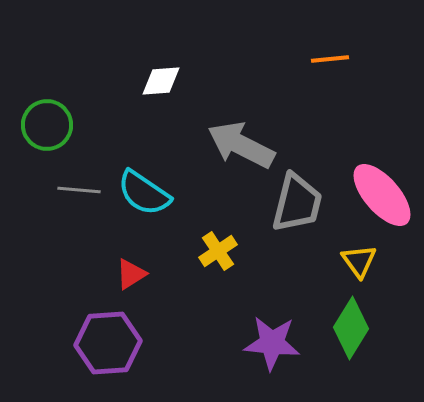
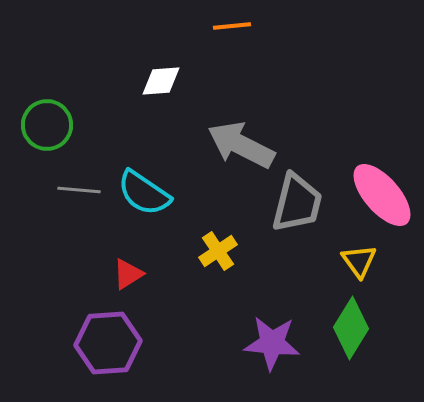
orange line: moved 98 px left, 33 px up
red triangle: moved 3 px left
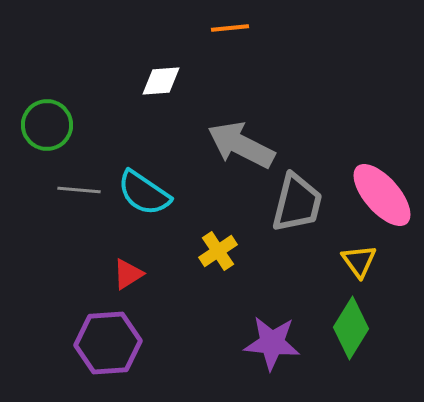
orange line: moved 2 px left, 2 px down
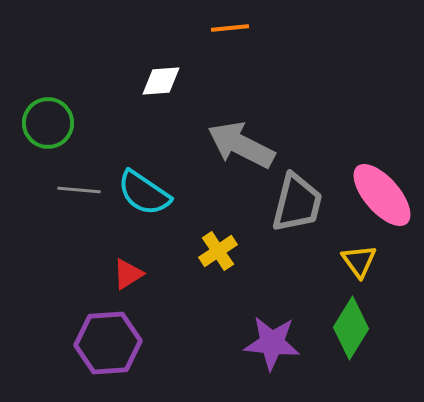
green circle: moved 1 px right, 2 px up
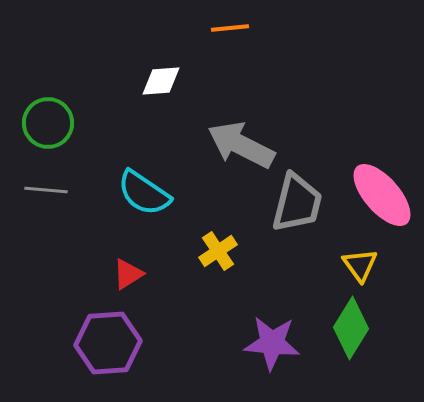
gray line: moved 33 px left
yellow triangle: moved 1 px right, 4 px down
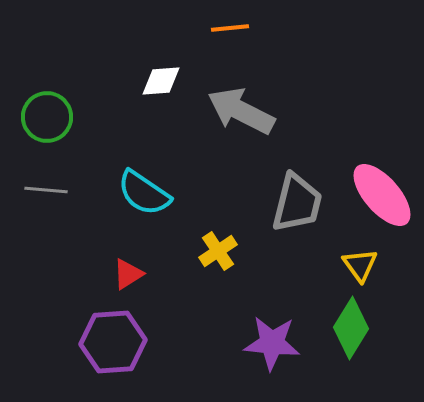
green circle: moved 1 px left, 6 px up
gray arrow: moved 34 px up
purple hexagon: moved 5 px right, 1 px up
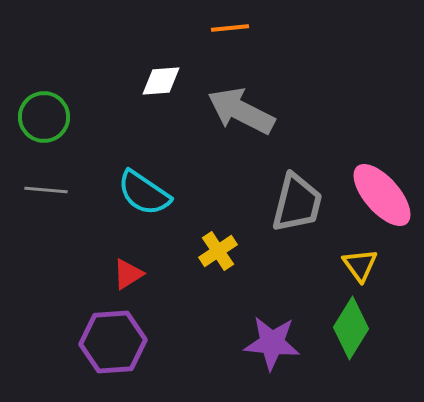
green circle: moved 3 px left
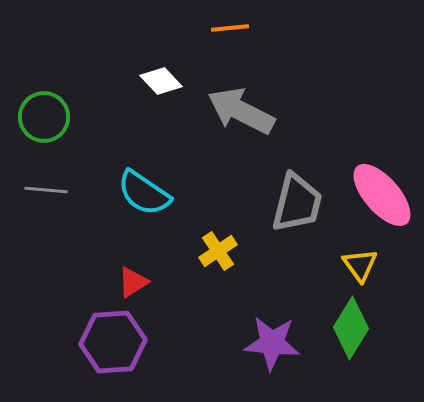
white diamond: rotated 51 degrees clockwise
red triangle: moved 5 px right, 8 px down
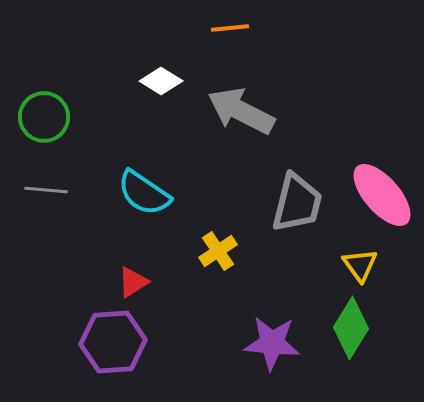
white diamond: rotated 15 degrees counterclockwise
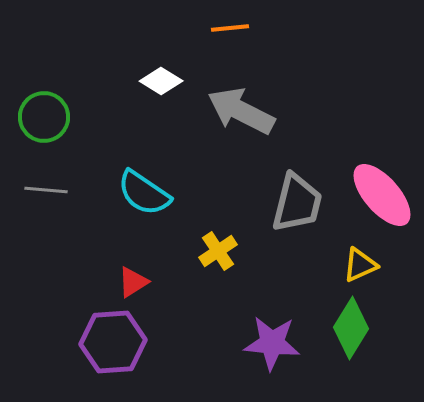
yellow triangle: rotated 42 degrees clockwise
